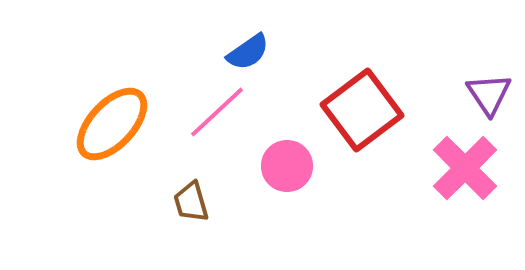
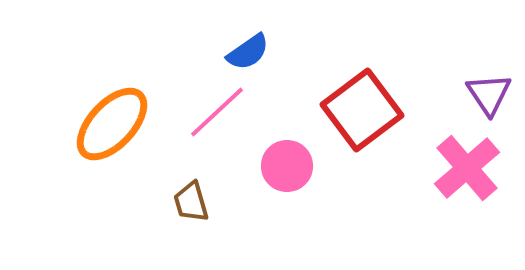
pink cross: moved 2 px right; rotated 4 degrees clockwise
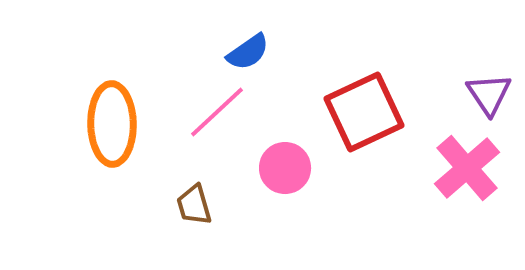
red square: moved 2 px right, 2 px down; rotated 12 degrees clockwise
orange ellipse: rotated 44 degrees counterclockwise
pink circle: moved 2 px left, 2 px down
brown trapezoid: moved 3 px right, 3 px down
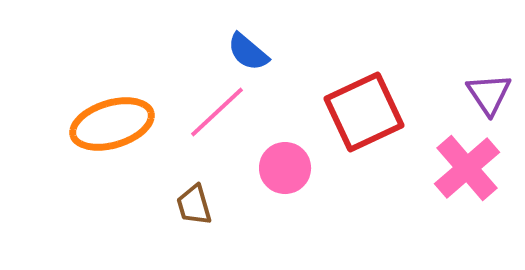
blue semicircle: rotated 75 degrees clockwise
orange ellipse: rotated 74 degrees clockwise
